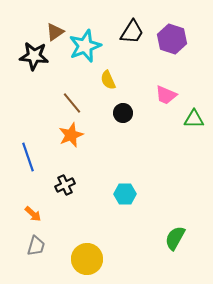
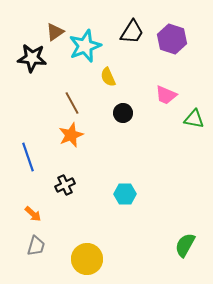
black star: moved 2 px left, 2 px down
yellow semicircle: moved 3 px up
brown line: rotated 10 degrees clockwise
green triangle: rotated 10 degrees clockwise
green semicircle: moved 10 px right, 7 px down
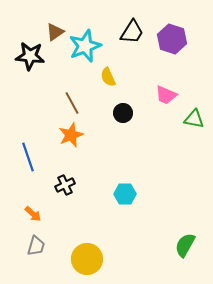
black star: moved 2 px left, 2 px up
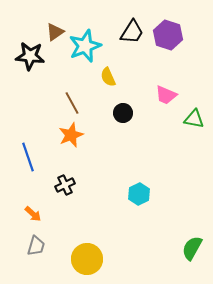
purple hexagon: moved 4 px left, 4 px up
cyan hexagon: moved 14 px right; rotated 25 degrees counterclockwise
green semicircle: moved 7 px right, 3 px down
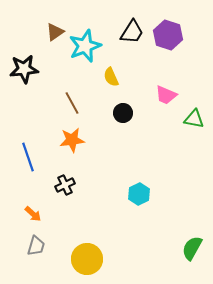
black star: moved 6 px left, 13 px down; rotated 12 degrees counterclockwise
yellow semicircle: moved 3 px right
orange star: moved 1 px right, 5 px down; rotated 15 degrees clockwise
